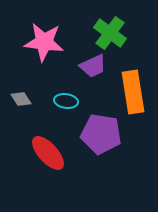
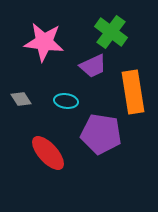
green cross: moved 1 px right, 1 px up
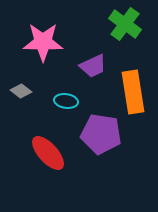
green cross: moved 14 px right, 8 px up
pink star: moved 1 px left; rotated 6 degrees counterclockwise
gray diamond: moved 8 px up; rotated 20 degrees counterclockwise
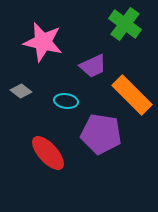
pink star: rotated 12 degrees clockwise
orange rectangle: moved 1 px left, 3 px down; rotated 36 degrees counterclockwise
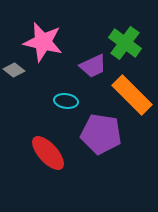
green cross: moved 19 px down
gray diamond: moved 7 px left, 21 px up
